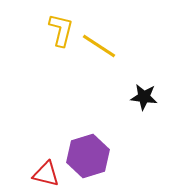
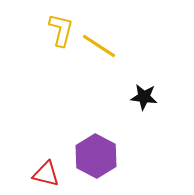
purple hexagon: moved 8 px right; rotated 15 degrees counterclockwise
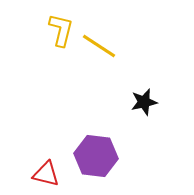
black star: moved 5 px down; rotated 20 degrees counterclockwise
purple hexagon: rotated 21 degrees counterclockwise
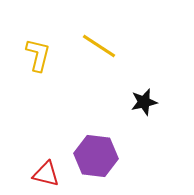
yellow L-shape: moved 23 px left, 25 px down
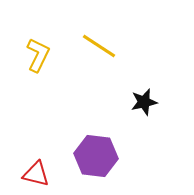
yellow L-shape: rotated 12 degrees clockwise
red triangle: moved 10 px left
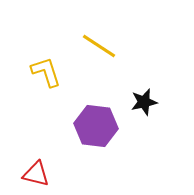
yellow L-shape: moved 8 px right, 17 px down; rotated 44 degrees counterclockwise
purple hexagon: moved 30 px up
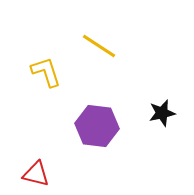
black star: moved 18 px right, 11 px down
purple hexagon: moved 1 px right
